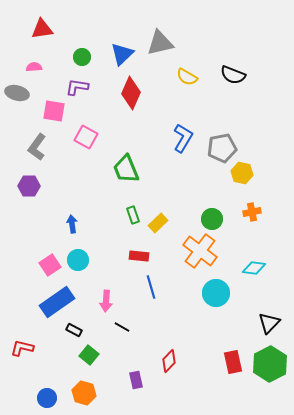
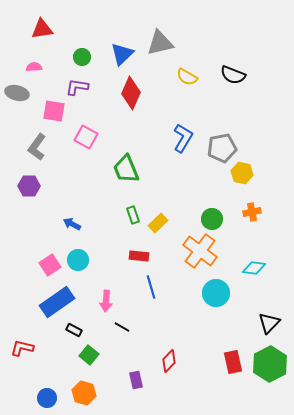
blue arrow at (72, 224): rotated 54 degrees counterclockwise
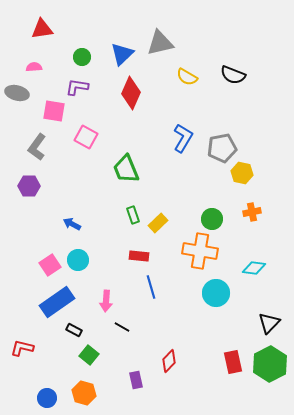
orange cross at (200, 251): rotated 28 degrees counterclockwise
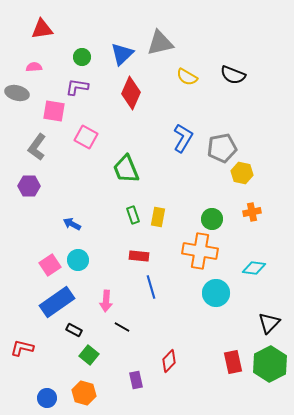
yellow rectangle at (158, 223): moved 6 px up; rotated 36 degrees counterclockwise
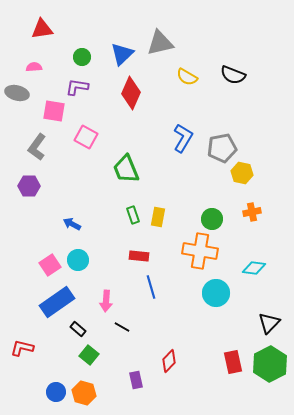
black rectangle at (74, 330): moved 4 px right, 1 px up; rotated 14 degrees clockwise
blue circle at (47, 398): moved 9 px right, 6 px up
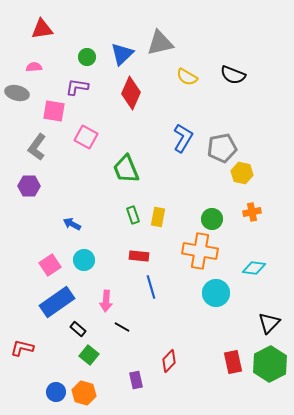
green circle at (82, 57): moved 5 px right
cyan circle at (78, 260): moved 6 px right
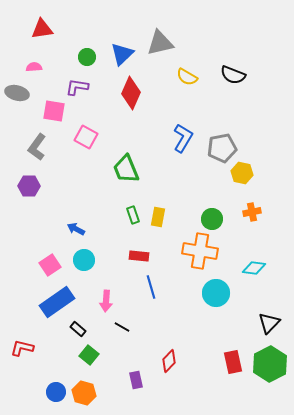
blue arrow at (72, 224): moved 4 px right, 5 px down
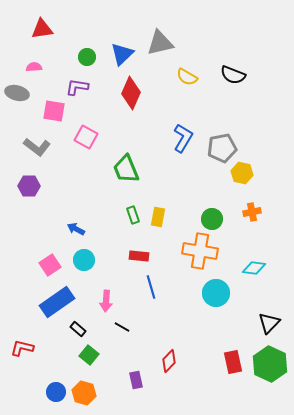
gray L-shape at (37, 147): rotated 88 degrees counterclockwise
green hexagon at (270, 364): rotated 8 degrees counterclockwise
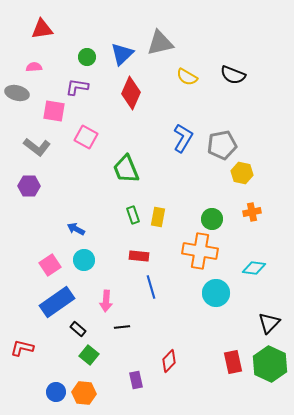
gray pentagon at (222, 148): moved 3 px up
black line at (122, 327): rotated 35 degrees counterclockwise
orange hexagon at (84, 393): rotated 10 degrees counterclockwise
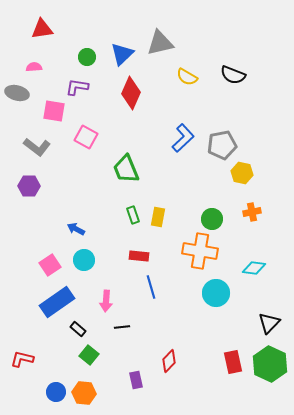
blue L-shape at (183, 138): rotated 16 degrees clockwise
red L-shape at (22, 348): moved 11 px down
